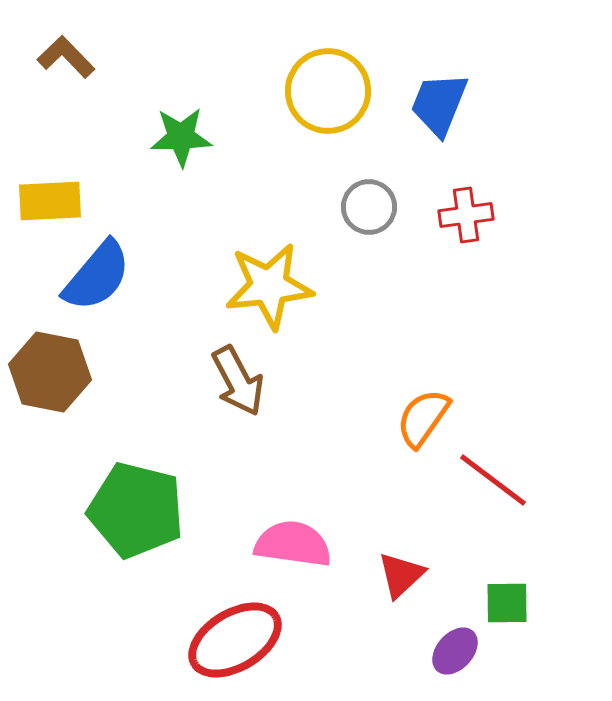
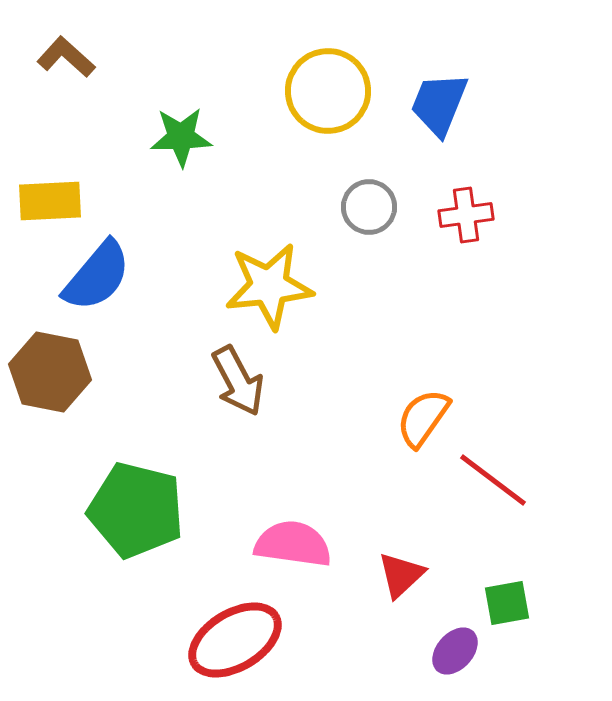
brown L-shape: rotated 4 degrees counterclockwise
green square: rotated 9 degrees counterclockwise
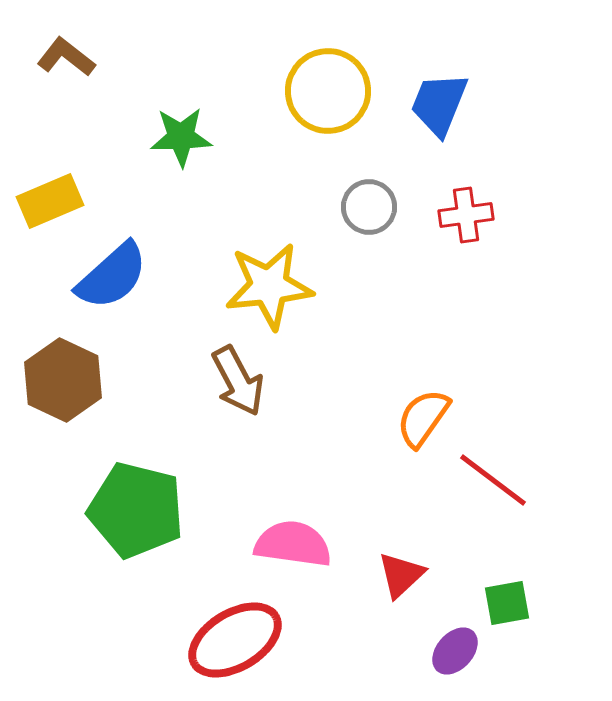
brown L-shape: rotated 4 degrees counterclockwise
yellow rectangle: rotated 20 degrees counterclockwise
blue semicircle: moved 15 px right; rotated 8 degrees clockwise
brown hexagon: moved 13 px right, 8 px down; rotated 14 degrees clockwise
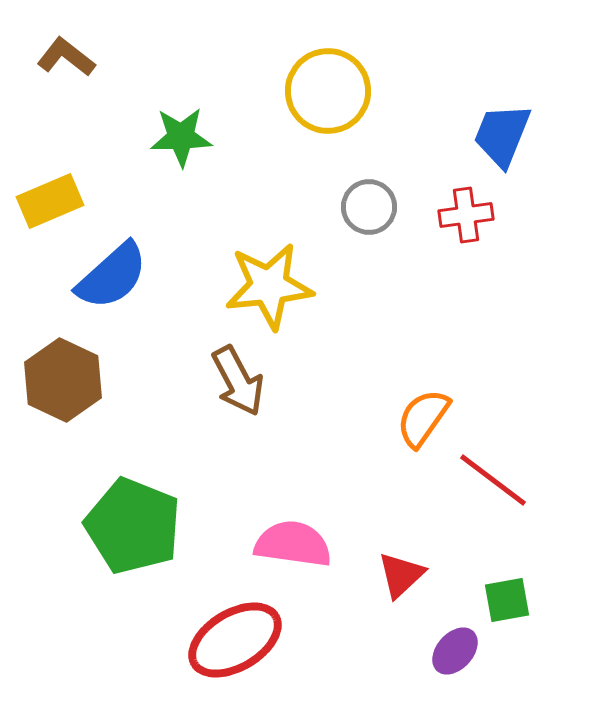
blue trapezoid: moved 63 px right, 31 px down
green pentagon: moved 3 px left, 16 px down; rotated 8 degrees clockwise
green square: moved 3 px up
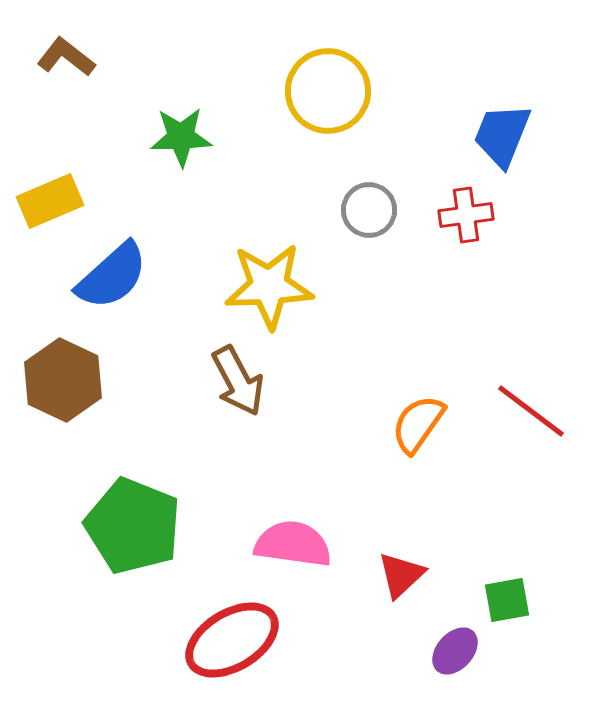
gray circle: moved 3 px down
yellow star: rotated 4 degrees clockwise
orange semicircle: moved 5 px left, 6 px down
red line: moved 38 px right, 69 px up
red ellipse: moved 3 px left
